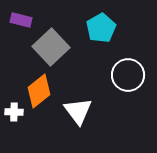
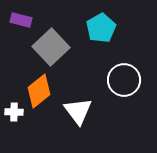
white circle: moved 4 px left, 5 px down
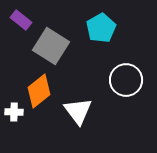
purple rectangle: rotated 25 degrees clockwise
gray square: moved 1 px up; rotated 15 degrees counterclockwise
white circle: moved 2 px right
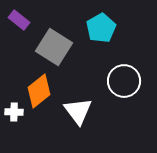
purple rectangle: moved 2 px left
gray square: moved 3 px right, 1 px down
white circle: moved 2 px left, 1 px down
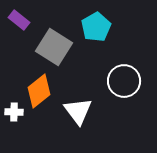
cyan pentagon: moved 5 px left, 1 px up
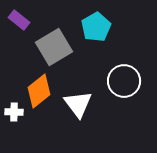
gray square: rotated 27 degrees clockwise
white triangle: moved 7 px up
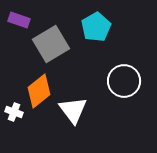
purple rectangle: rotated 20 degrees counterclockwise
gray square: moved 3 px left, 3 px up
white triangle: moved 5 px left, 6 px down
white cross: rotated 18 degrees clockwise
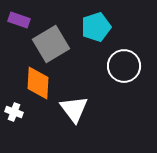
cyan pentagon: rotated 12 degrees clockwise
white circle: moved 15 px up
orange diamond: moved 1 px left, 8 px up; rotated 48 degrees counterclockwise
white triangle: moved 1 px right, 1 px up
